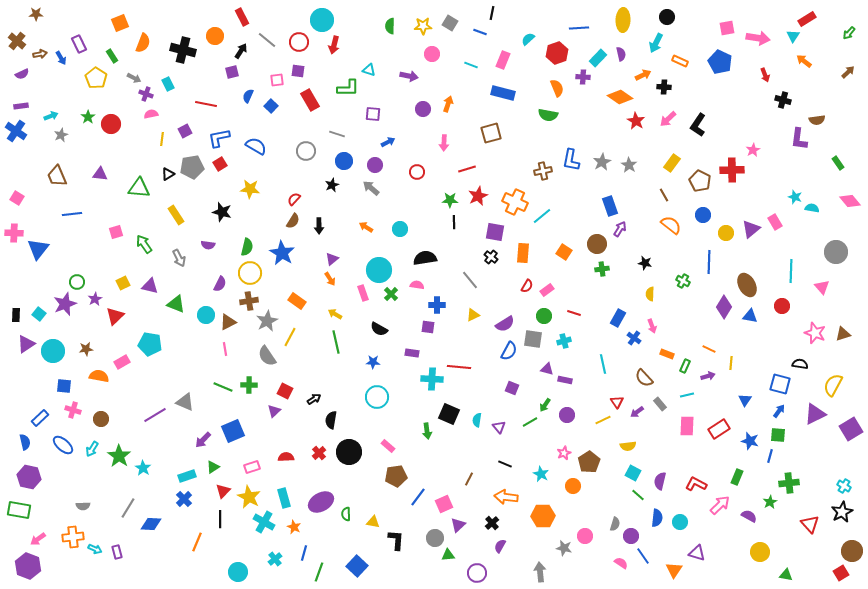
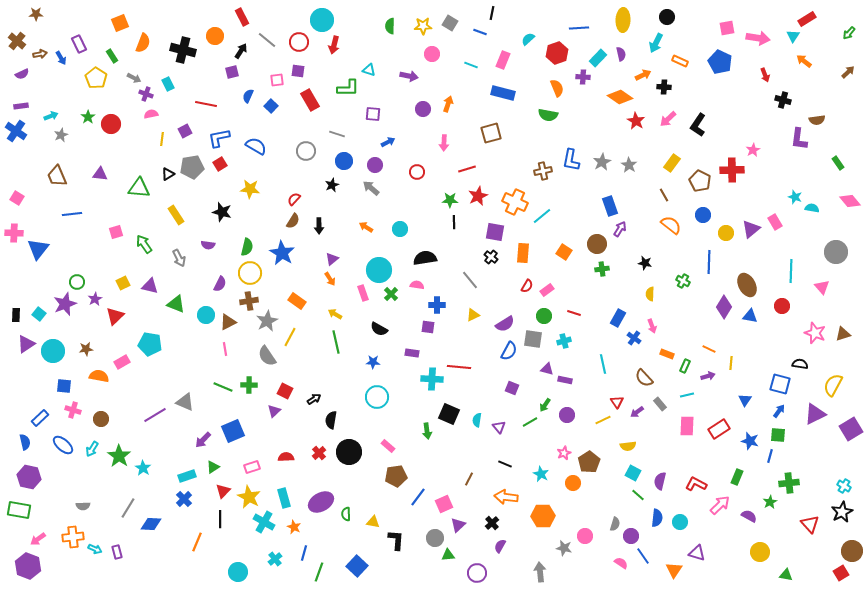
orange circle at (573, 486): moved 3 px up
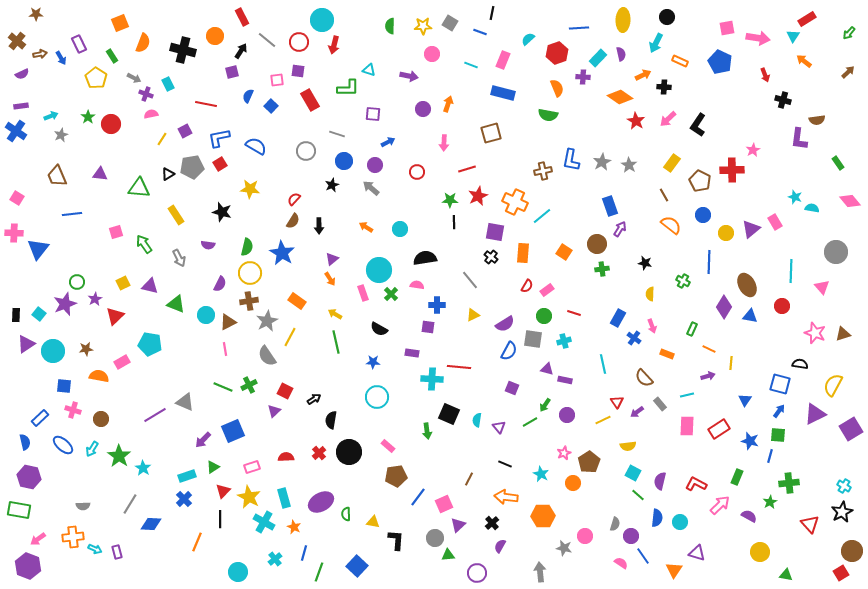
yellow line at (162, 139): rotated 24 degrees clockwise
green rectangle at (685, 366): moved 7 px right, 37 px up
green cross at (249, 385): rotated 28 degrees counterclockwise
gray line at (128, 508): moved 2 px right, 4 px up
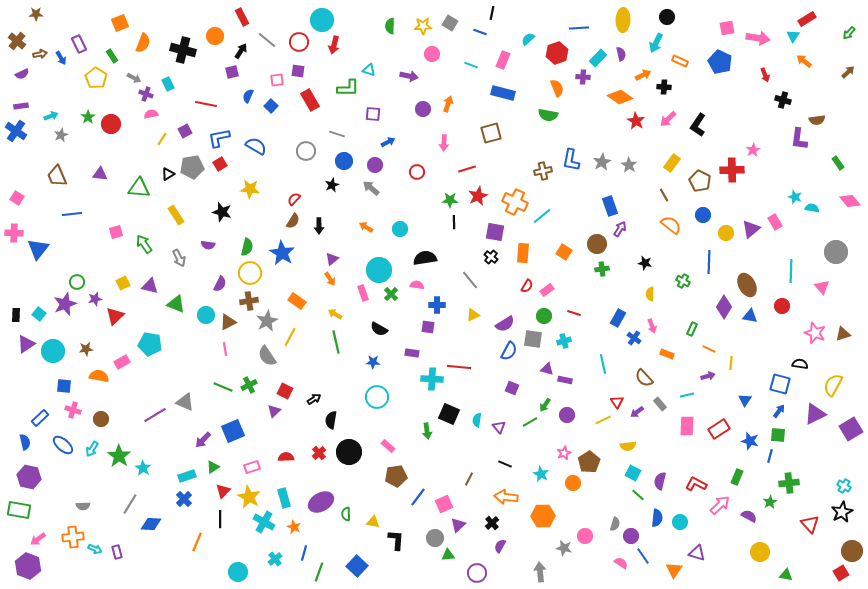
purple star at (95, 299): rotated 16 degrees clockwise
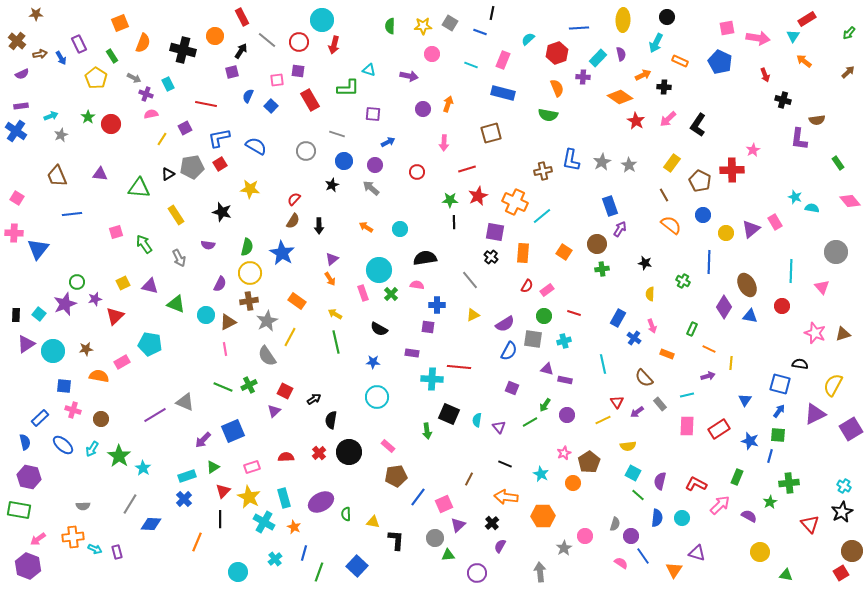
purple square at (185, 131): moved 3 px up
cyan circle at (680, 522): moved 2 px right, 4 px up
gray star at (564, 548): rotated 28 degrees clockwise
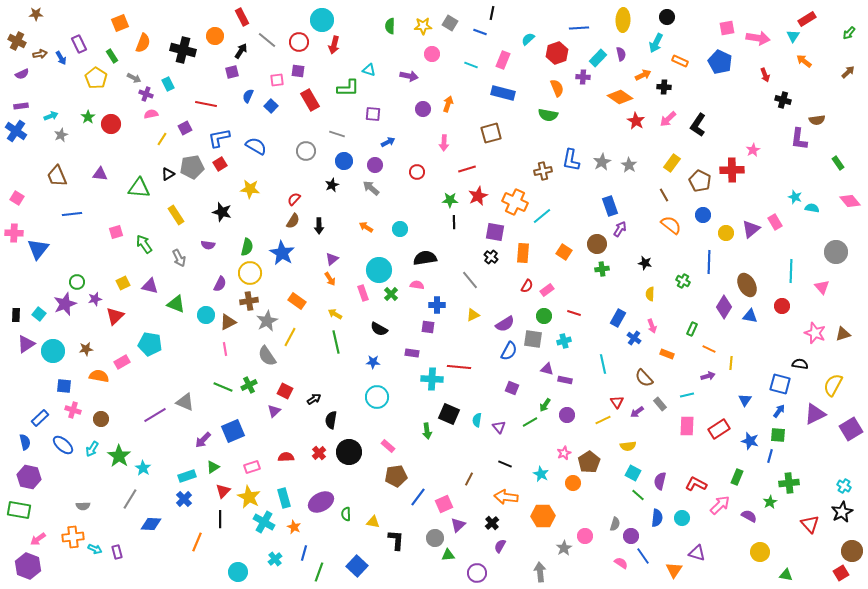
brown cross at (17, 41): rotated 12 degrees counterclockwise
gray line at (130, 504): moved 5 px up
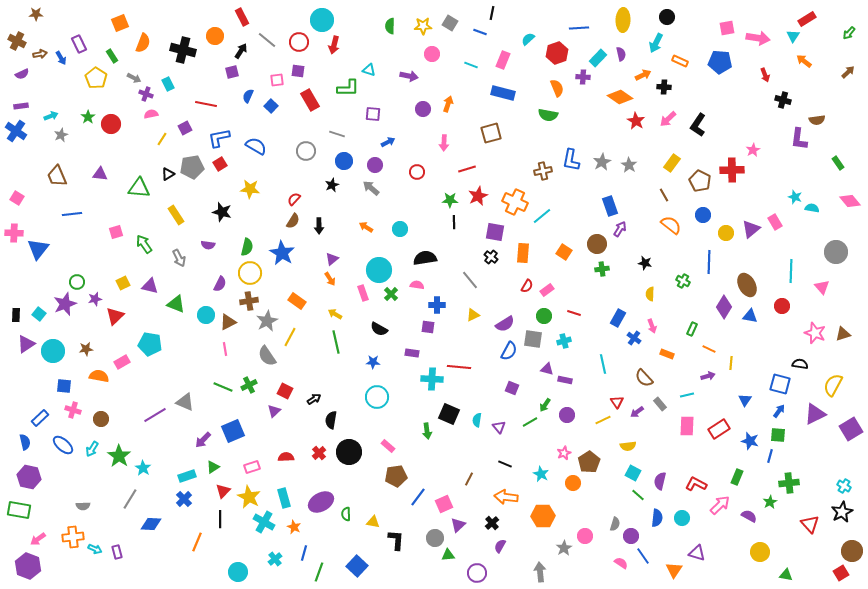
blue pentagon at (720, 62): rotated 20 degrees counterclockwise
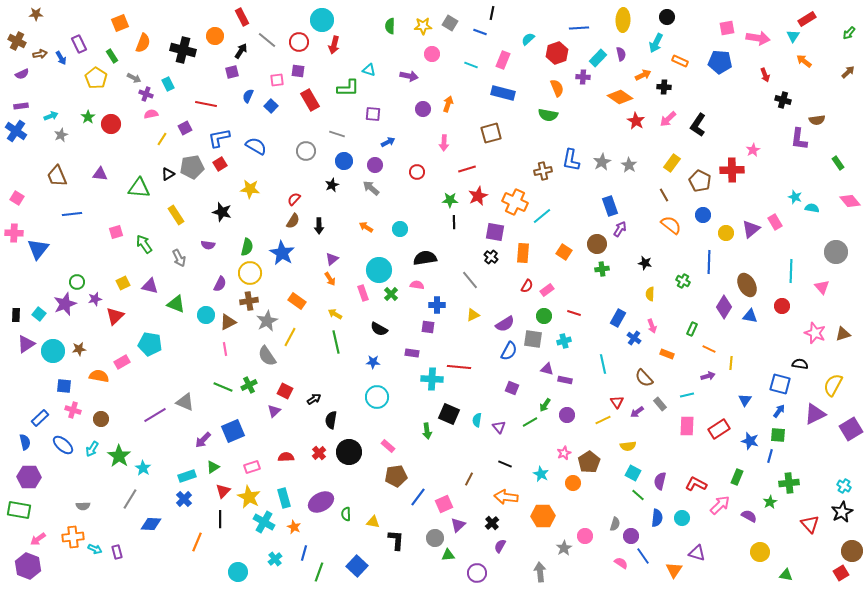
brown star at (86, 349): moved 7 px left
purple hexagon at (29, 477): rotated 10 degrees counterclockwise
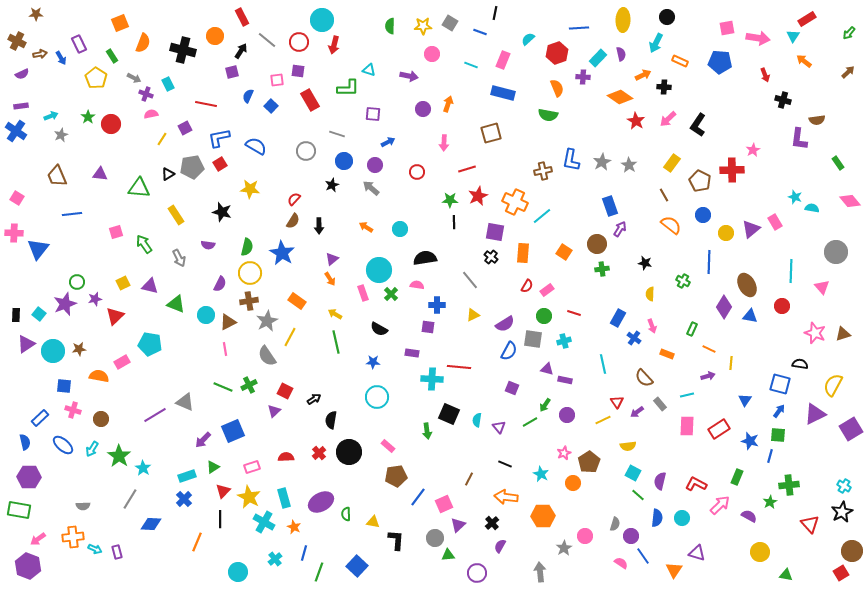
black line at (492, 13): moved 3 px right
green cross at (789, 483): moved 2 px down
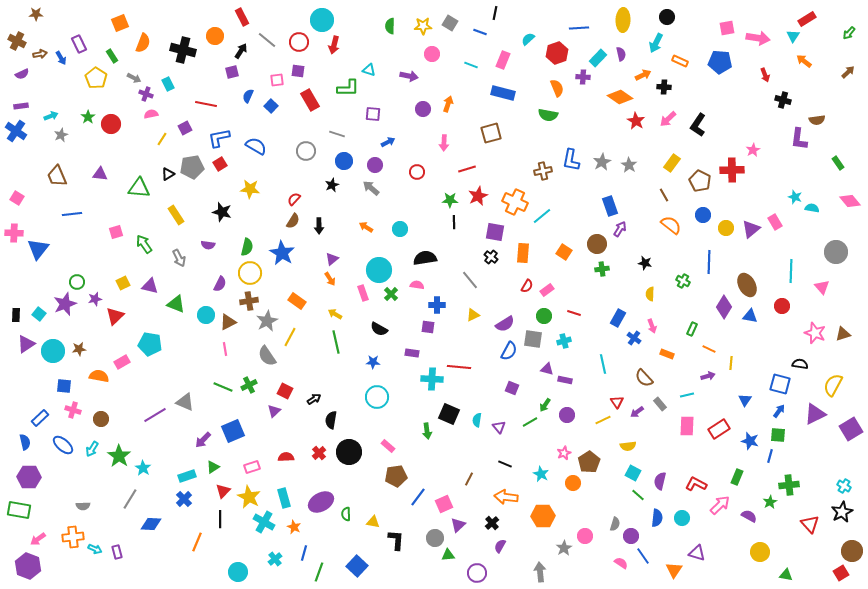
yellow circle at (726, 233): moved 5 px up
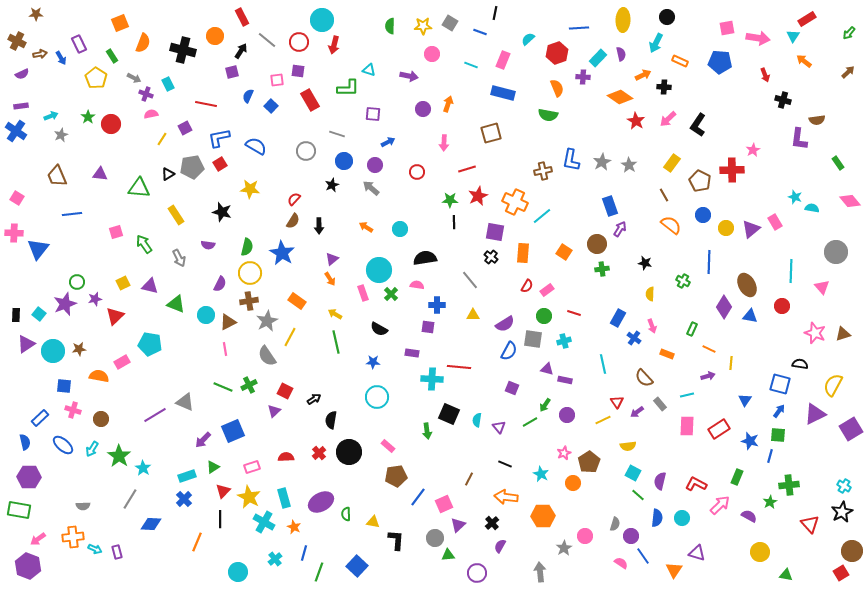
yellow triangle at (473, 315): rotated 24 degrees clockwise
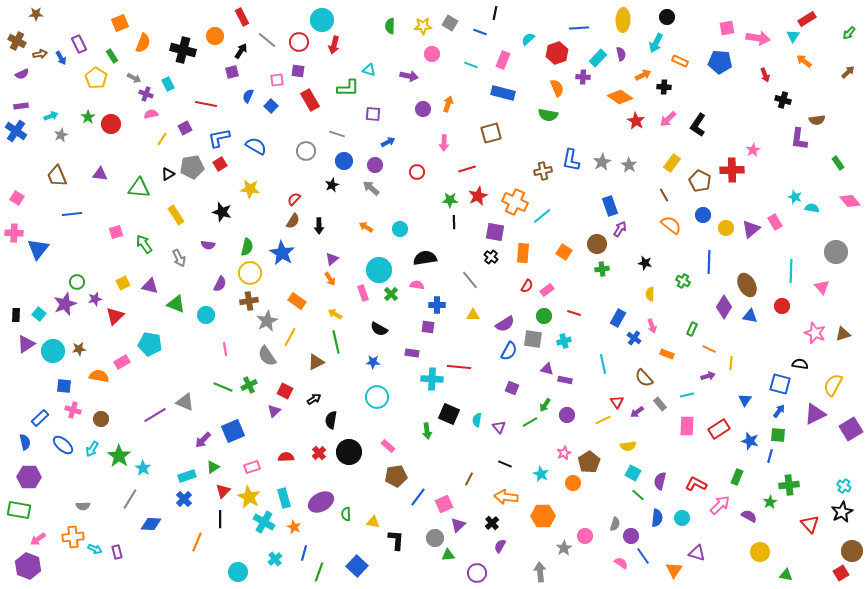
brown triangle at (228, 322): moved 88 px right, 40 px down
